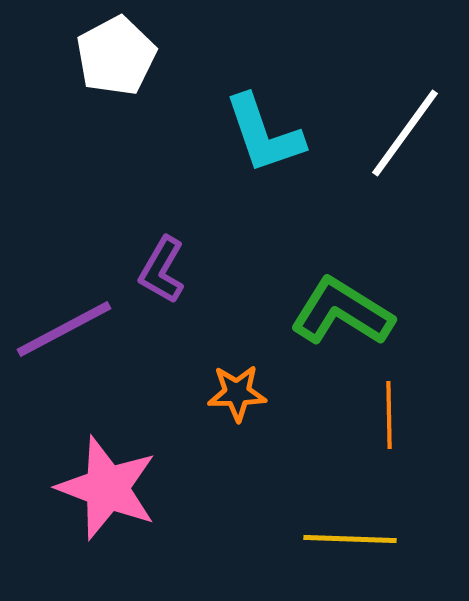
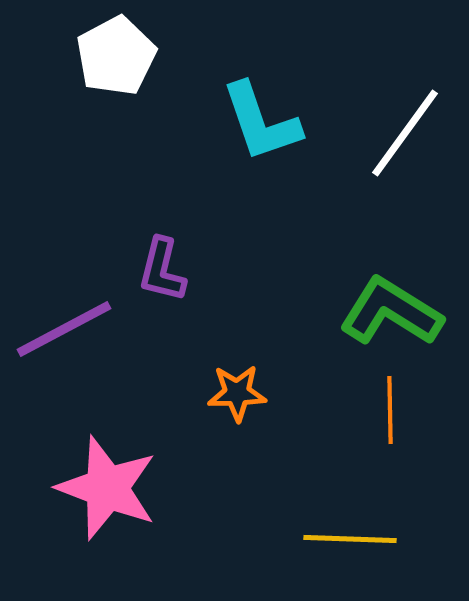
cyan L-shape: moved 3 px left, 12 px up
purple L-shape: rotated 16 degrees counterclockwise
green L-shape: moved 49 px right
orange line: moved 1 px right, 5 px up
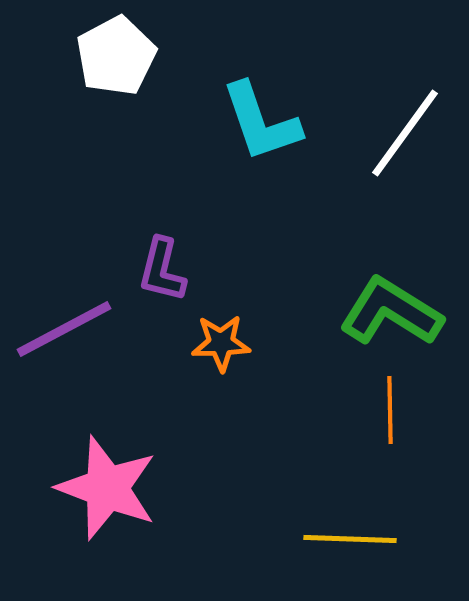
orange star: moved 16 px left, 50 px up
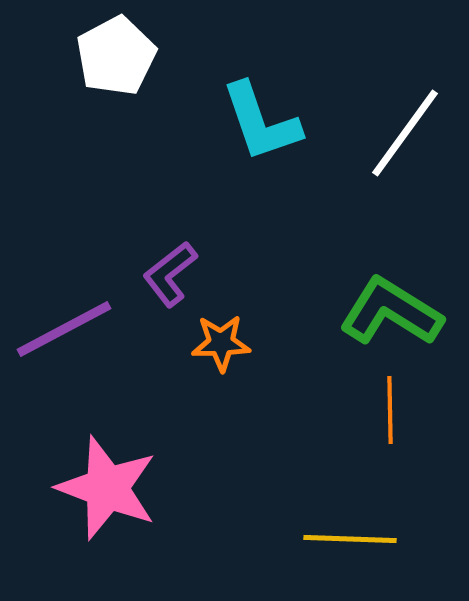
purple L-shape: moved 8 px right, 4 px down; rotated 38 degrees clockwise
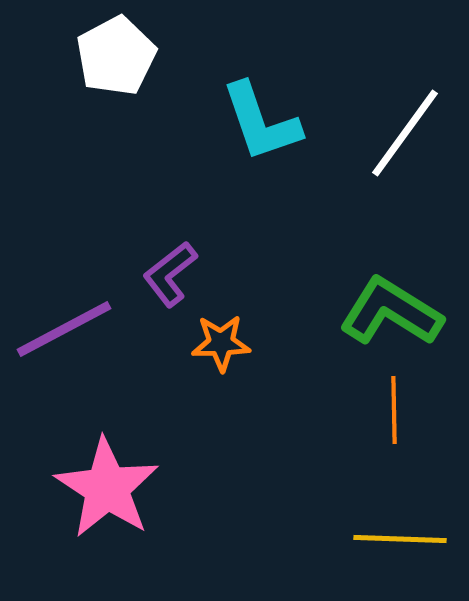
orange line: moved 4 px right
pink star: rotated 12 degrees clockwise
yellow line: moved 50 px right
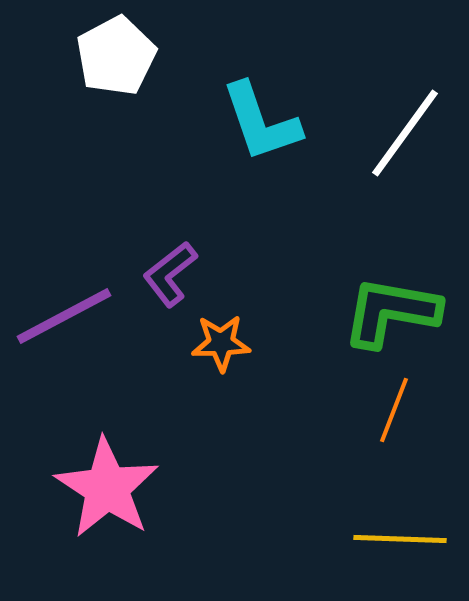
green L-shape: rotated 22 degrees counterclockwise
purple line: moved 13 px up
orange line: rotated 22 degrees clockwise
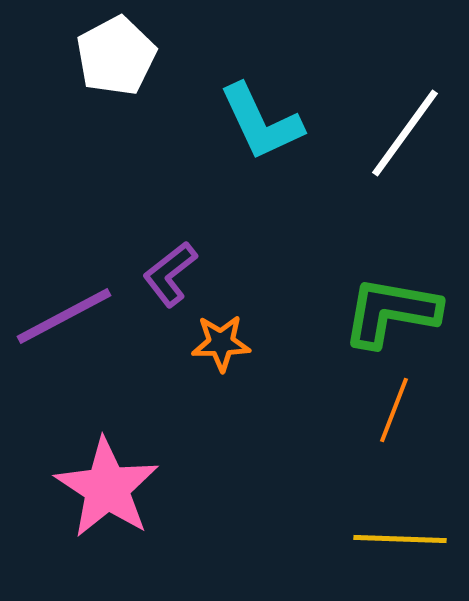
cyan L-shape: rotated 6 degrees counterclockwise
